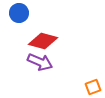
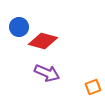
blue circle: moved 14 px down
purple arrow: moved 7 px right, 11 px down
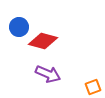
purple arrow: moved 1 px right, 1 px down
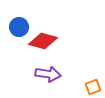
purple arrow: rotated 15 degrees counterclockwise
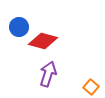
purple arrow: rotated 80 degrees counterclockwise
orange square: moved 2 px left; rotated 28 degrees counterclockwise
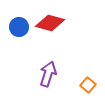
red diamond: moved 7 px right, 18 px up
orange square: moved 3 px left, 2 px up
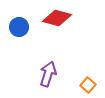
red diamond: moved 7 px right, 5 px up
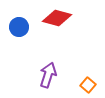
purple arrow: moved 1 px down
